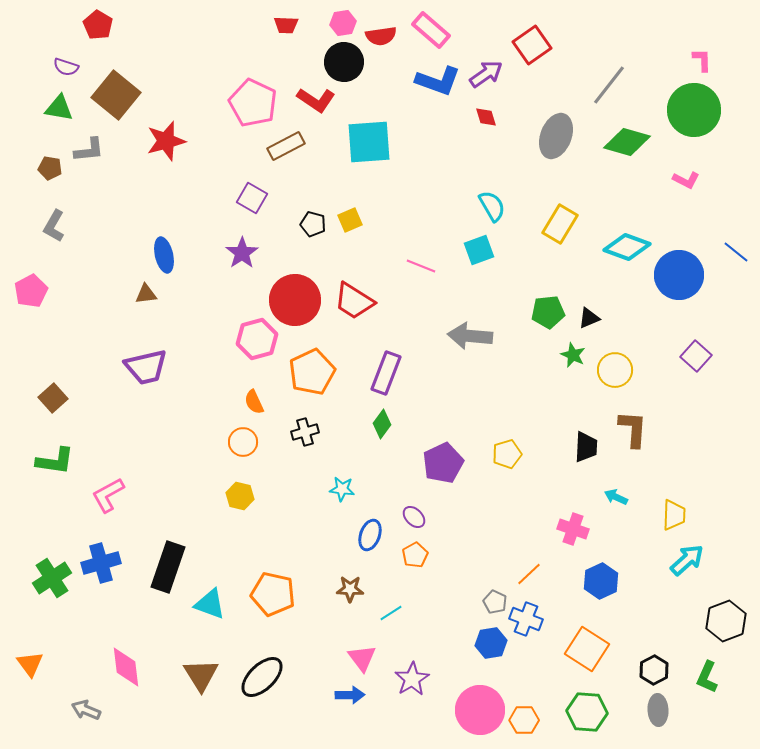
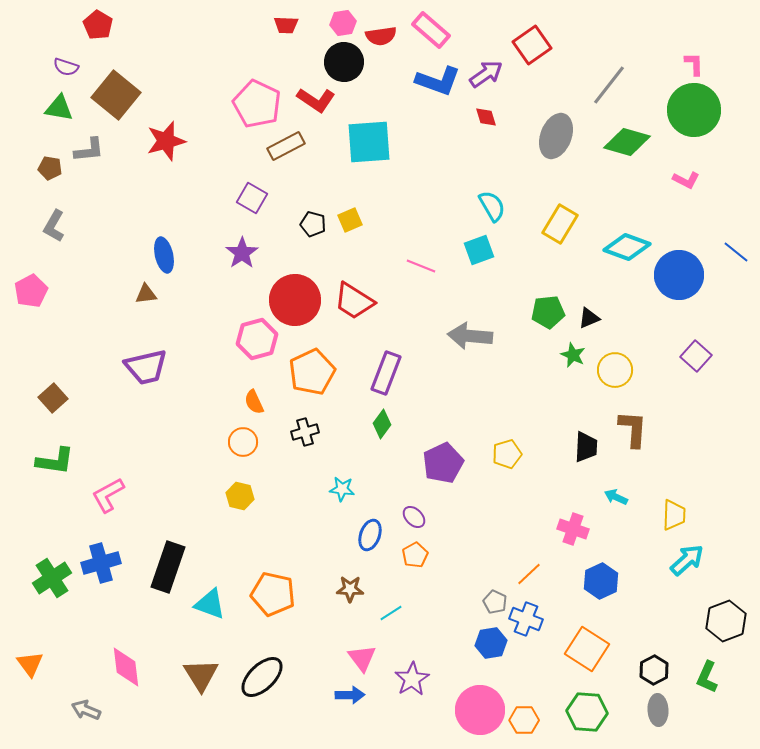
pink L-shape at (702, 60): moved 8 px left, 4 px down
pink pentagon at (253, 103): moved 4 px right, 1 px down
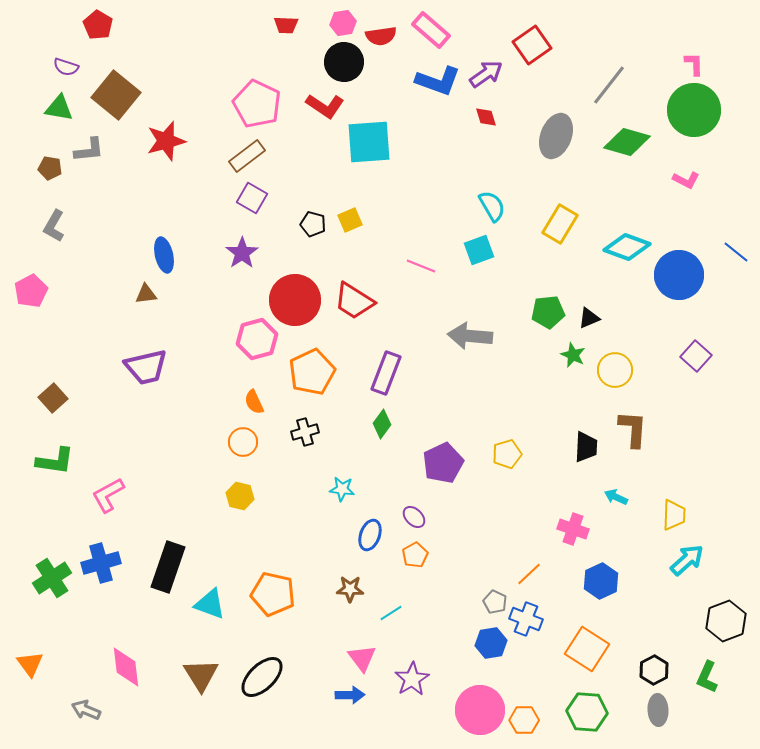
red L-shape at (316, 100): moved 9 px right, 6 px down
brown rectangle at (286, 146): moved 39 px left, 10 px down; rotated 9 degrees counterclockwise
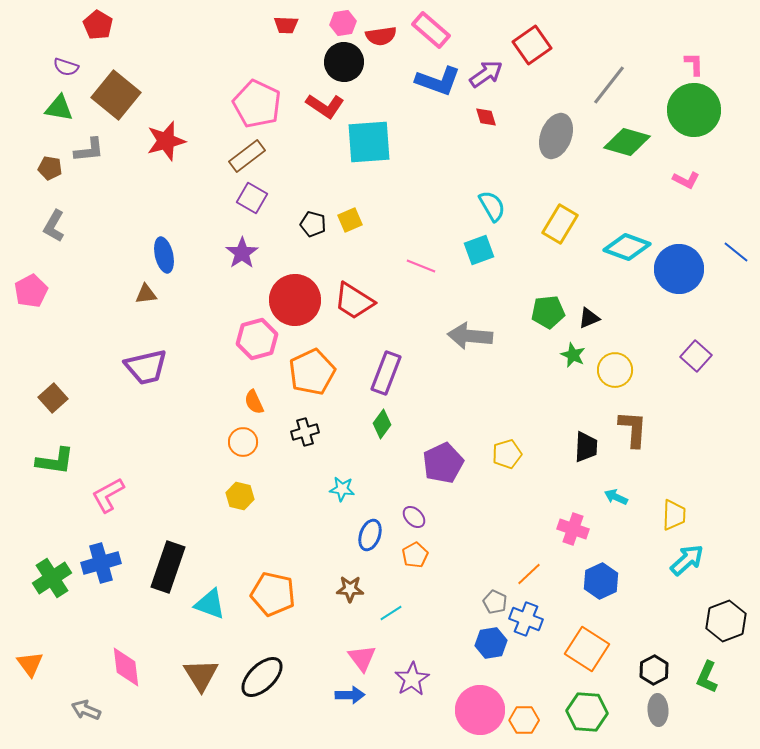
blue circle at (679, 275): moved 6 px up
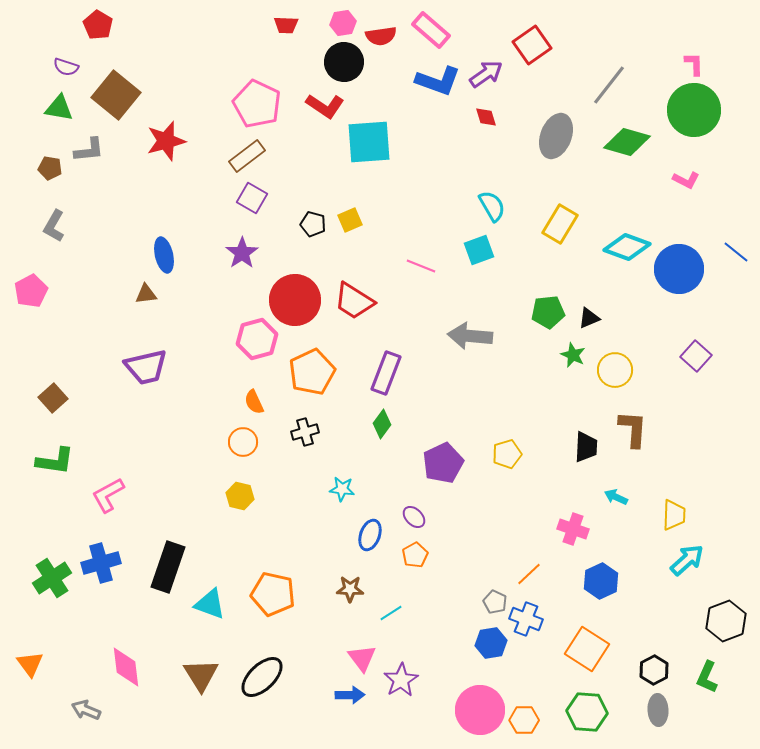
purple star at (412, 679): moved 11 px left, 1 px down
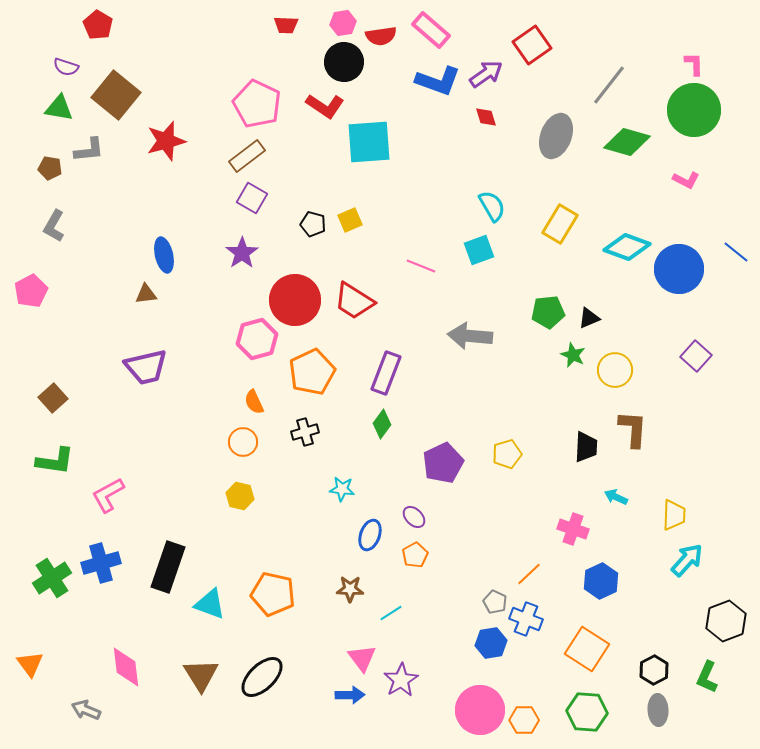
cyan arrow at (687, 560): rotated 6 degrees counterclockwise
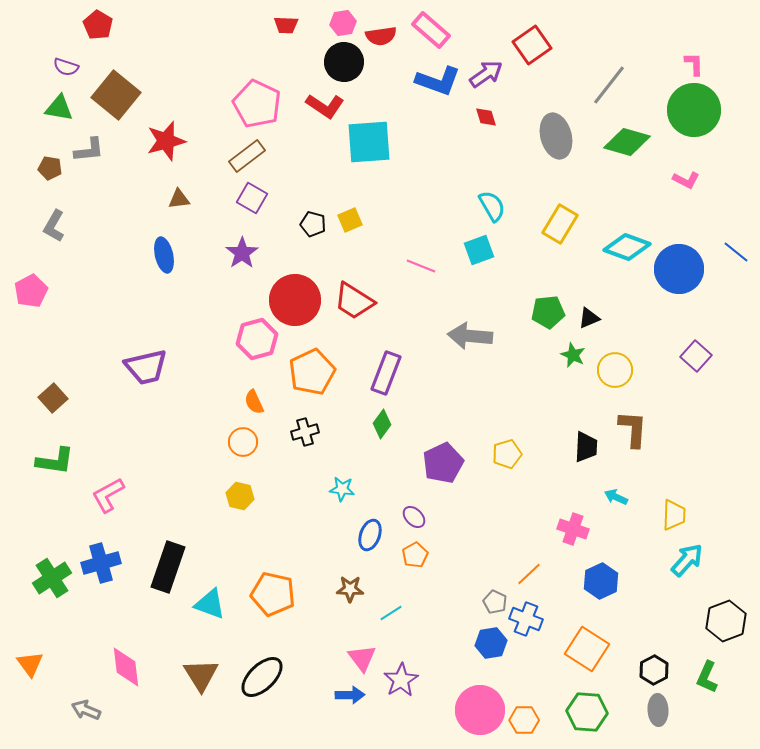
gray ellipse at (556, 136): rotated 36 degrees counterclockwise
brown triangle at (146, 294): moved 33 px right, 95 px up
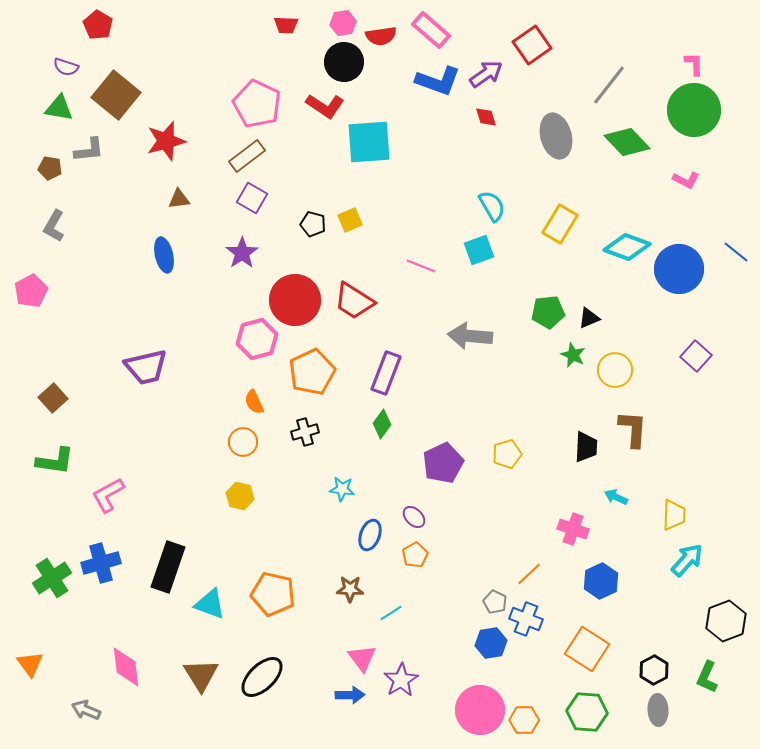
green diamond at (627, 142): rotated 30 degrees clockwise
